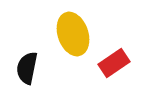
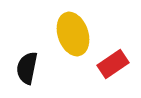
red rectangle: moved 1 px left, 1 px down
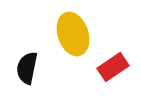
red rectangle: moved 3 px down
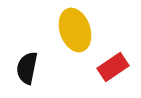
yellow ellipse: moved 2 px right, 4 px up
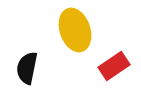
red rectangle: moved 1 px right, 1 px up
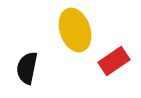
red rectangle: moved 5 px up
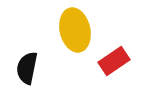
yellow ellipse: rotated 6 degrees clockwise
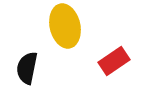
yellow ellipse: moved 10 px left, 4 px up
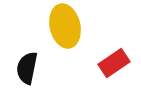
red rectangle: moved 2 px down
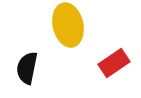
yellow ellipse: moved 3 px right, 1 px up
